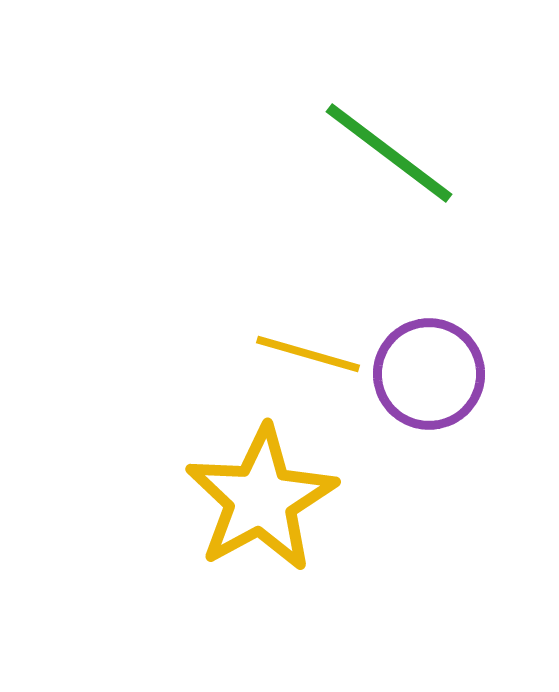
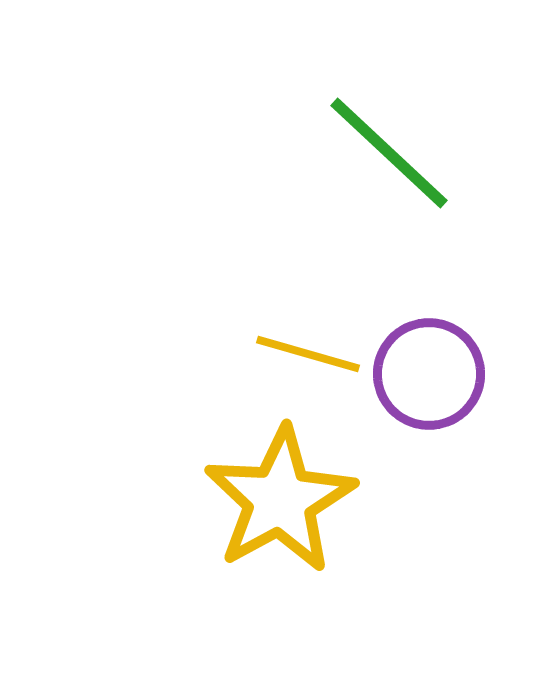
green line: rotated 6 degrees clockwise
yellow star: moved 19 px right, 1 px down
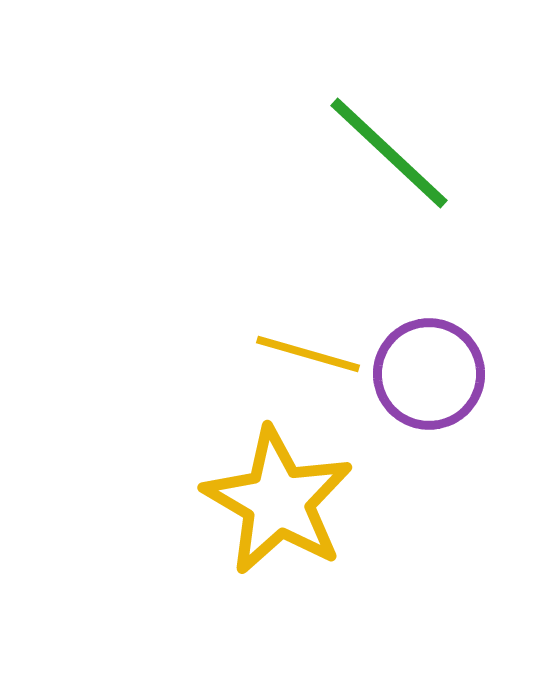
yellow star: moved 2 px left, 1 px down; rotated 13 degrees counterclockwise
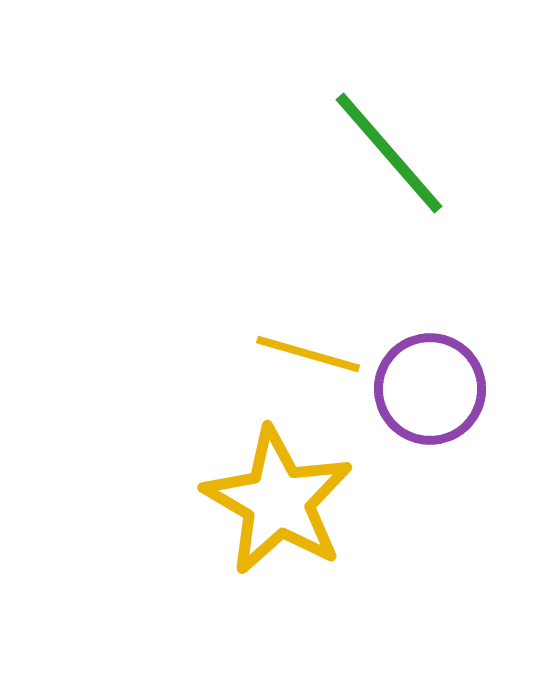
green line: rotated 6 degrees clockwise
purple circle: moved 1 px right, 15 px down
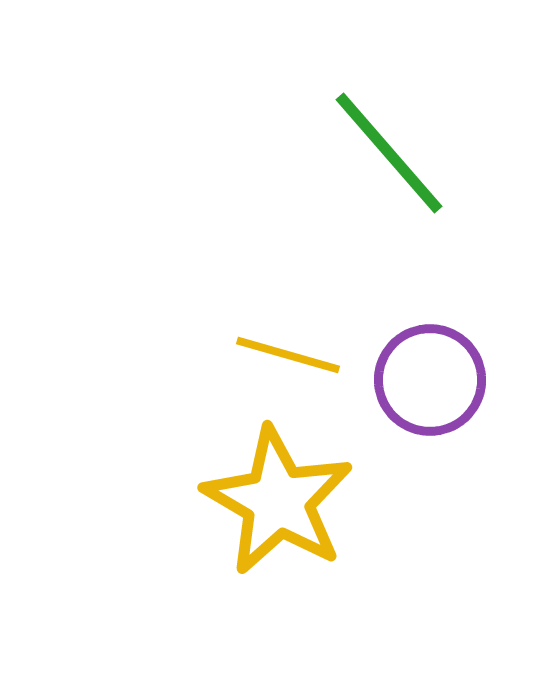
yellow line: moved 20 px left, 1 px down
purple circle: moved 9 px up
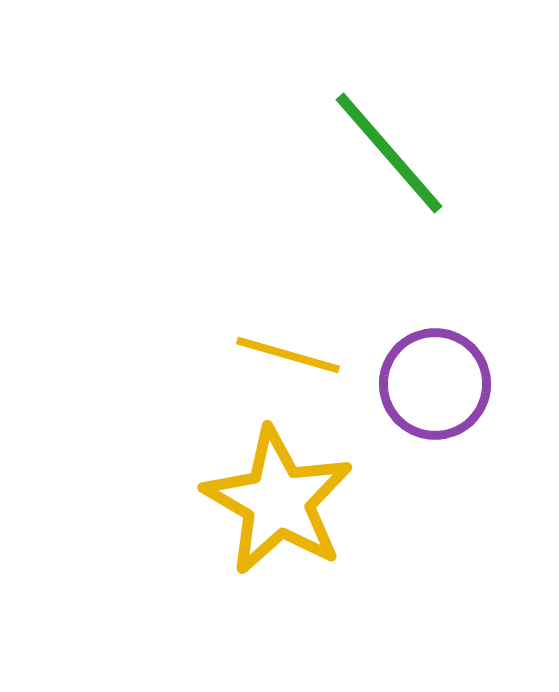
purple circle: moved 5 px right, 4 px down
